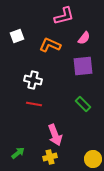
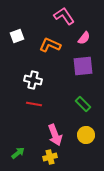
pink L-shape: rotated 110 degrees counterclockwise
yellow circle: moved 7 px left, 24 px up
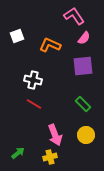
pink L-shape: moved 10 px right
red line: rotated 21 degrees clockwise
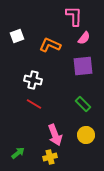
pink L-shape: rotated 35 degrees clockwise
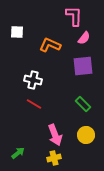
white square: moved 4 px up; rotated 24 degrees clockwise
yellow cross: moved 4 px right, 1 px down
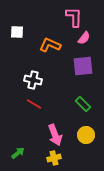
pink L-shape: moved 1 px down
